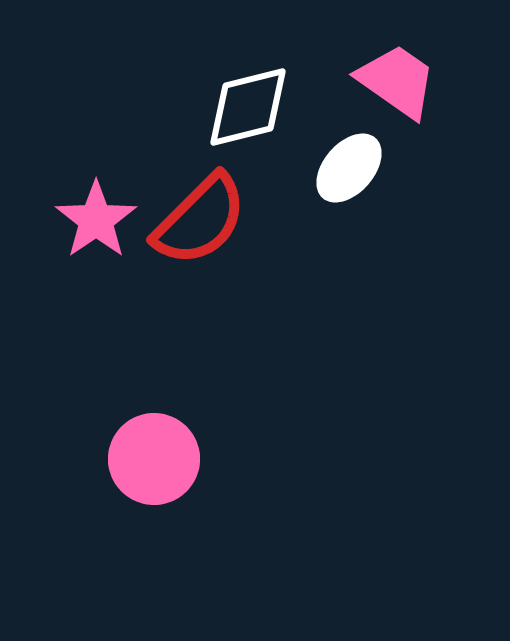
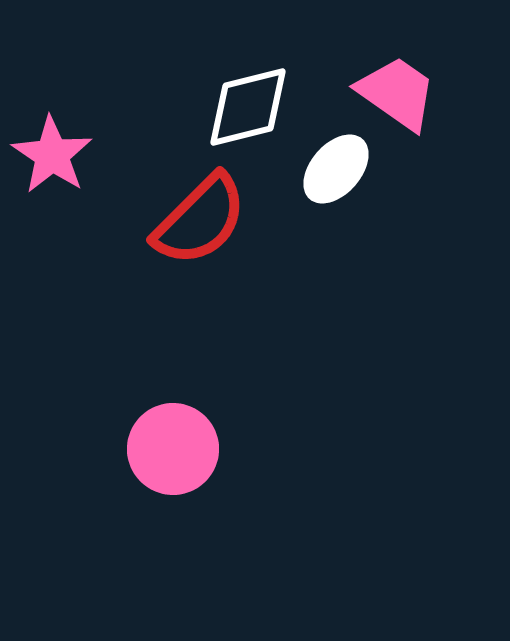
pink trapezoid: moved 12 px down
white ellipse: moved 13 px left, 1 px down
pink star: moved 44 px left, 65 px up; rotated 4 degrees counterclockwise
pink circle: moved 19 px right, 10 px up
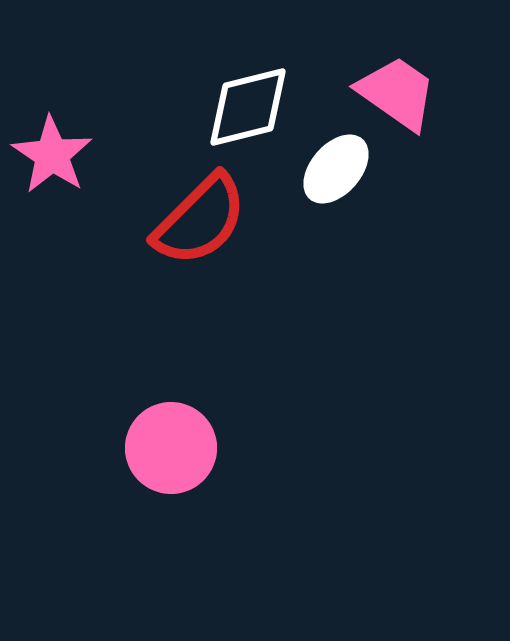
pink circle: moved 2 px left, 1 px up
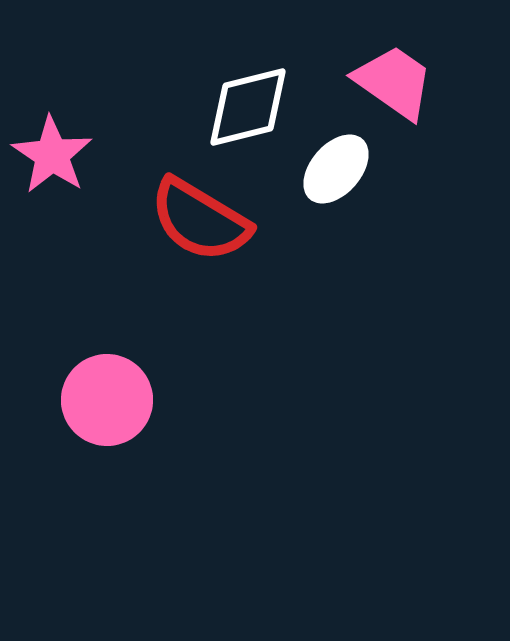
pink trapezoid: moved 3 px left, 11 px up
red semicircle: rotated 76 degrees clockwise
pink circle: moved 64 px left, 48 px up
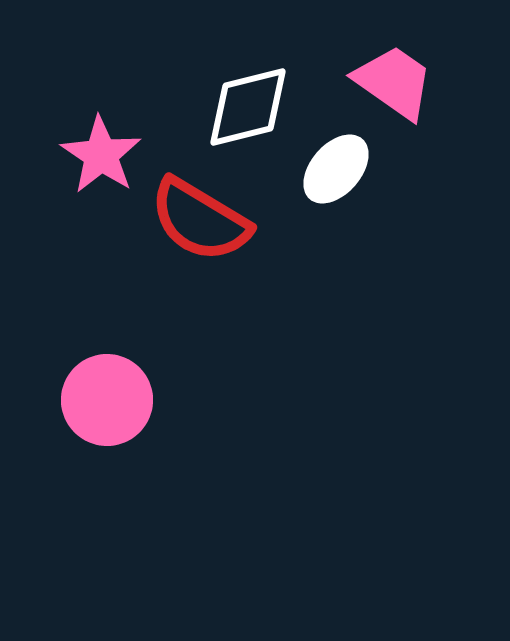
pink star: moved 49 px right
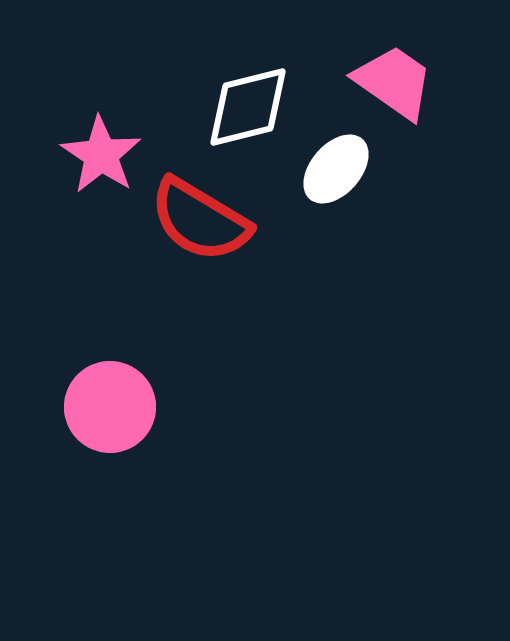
pink circle: moved 3 px right, 7 px down
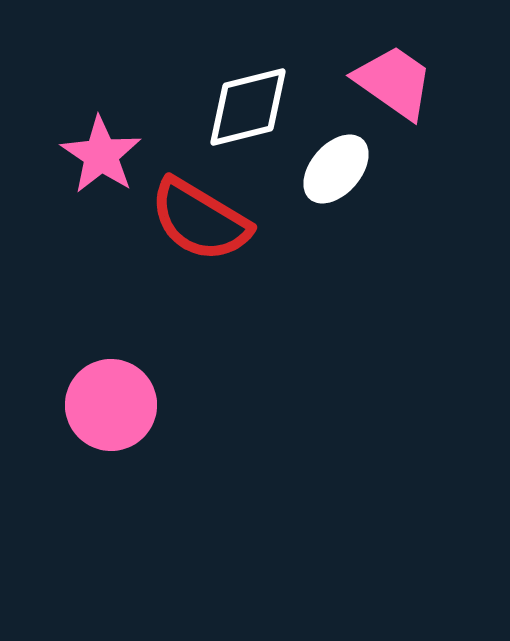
pink circle: moved 1 px right, 2 px up
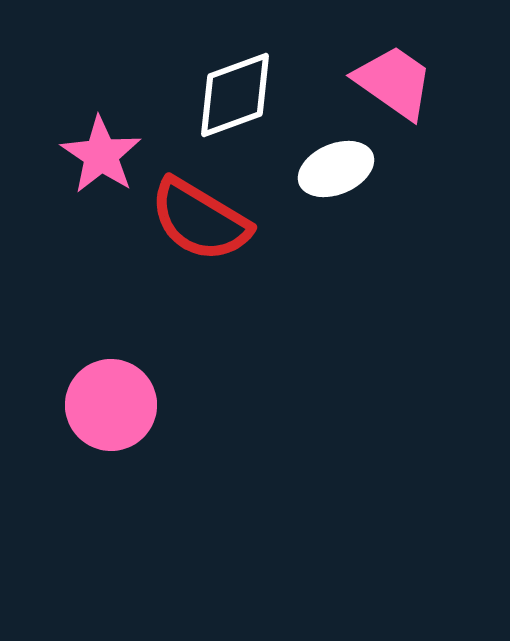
white diamond: moved 13 px left, 12 px up; rotated 6 degrees counterclockwise
white ellipse: rotated 26 degrees clockwise
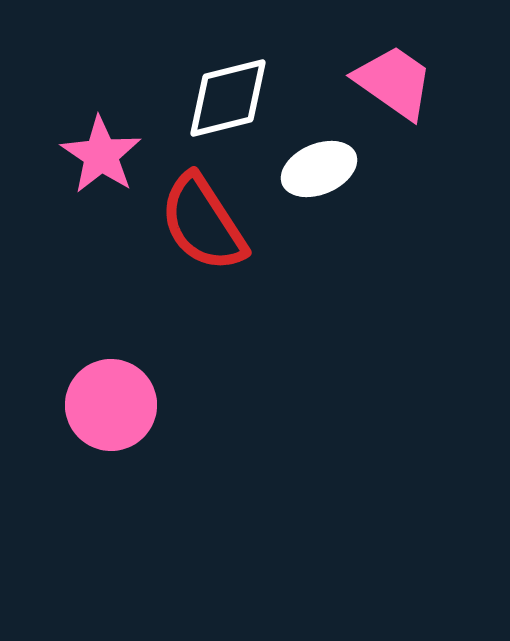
white diamond: moved 7 px left, 3 px down; rotated 6 degrees clockwise
white ellipse: moved 17 px left
red semicircle: moved 3 px right, 3 px down; rotated 26 degrees clockwise
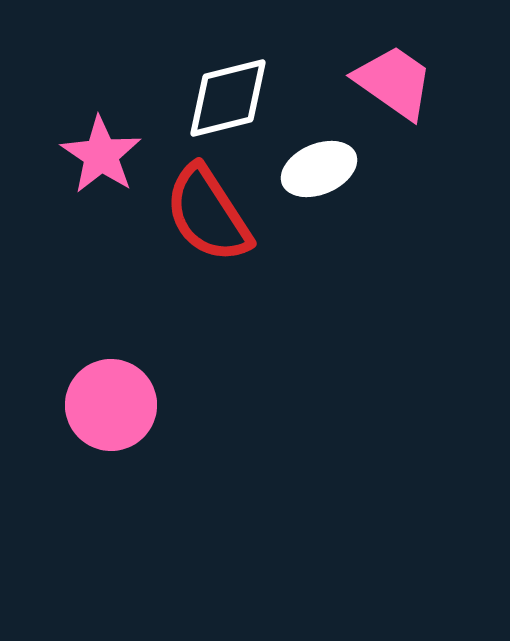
red semicircle: moved 5 px right, 9 px up
